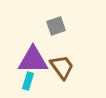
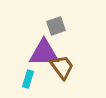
purple triangle: moved 11 px right, 7 px up
cyan rectangle: moved 2 px up
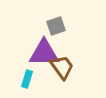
cyan rectangle: moved 1 px left
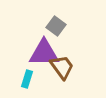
gray square: rotated 36 degrees counterclockwise
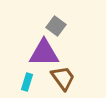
brown trapezoid: moved 1 px right, 11 px down
cyan rectangle: moved 3 px down
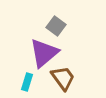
purple triangle: rotated 40 degrees counterclockwise
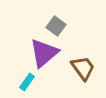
brown trapezoid: moved 20 px right, 10 px up
cyan rectangle: rotated 18 degrees clockwise
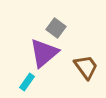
gray square: moved 2 px down
brown trapezoid: moved 3 px right, 1 px up
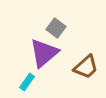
brown trapezoid: rotated 84 degrees clockwise
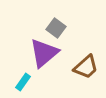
cyan rectangle: moved 4 px left
